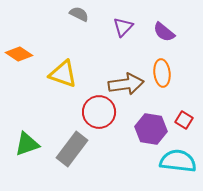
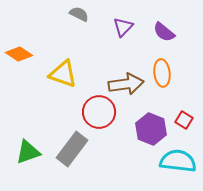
purple hexagon: rotated 12 degrees clockwise
green triangle: moved 1 px right, 8 px down
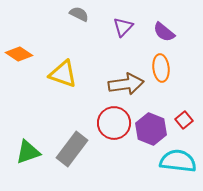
orange ellipse: moved 1 px left, 5 px up
red circle: moved 15 px right, 11 px down
red square: rotated 18 degrees clockwise
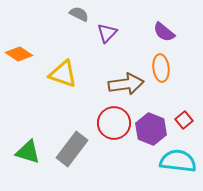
purple triangle: moved 16 px left, 6 px down
green triangle: rotated 36 degrees clockwise
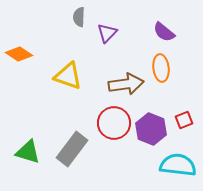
gray semicircle: moved 3 px down; rotated 114 degrees counterclockwise
yellow triangle: moved 5 px right, 2 px down
red square: rotated 18 degrees clockwise
cyan semicircle: moved 4 px down
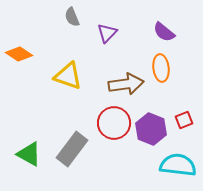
gray semicircle: moved 7 px left; rotated 24 degrees counterclockwise
green triangle: moved 1 px right, 2 px down; rotated 12 degrees clockwise
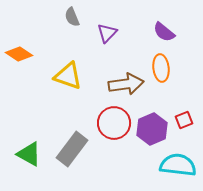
purple hexagon: moved 1 px right; rotated 16 degrees clockwise
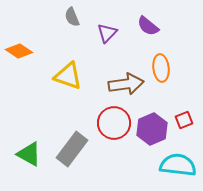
purple semicircle: moved 16 px left, 6 px up
orange diamond: moved 3 px up
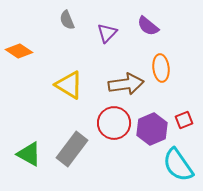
gray semicircle: moved 5 px left, 3 px down
yellow triangle: moved 1 px right, 9 px down; rotated 12 degrees clockwise
cyan semicircle: rotated 132 degrees counterclockwise
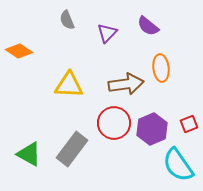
yellow triangle: rotated 28 degrees counterclockwise
red square: moved 5 px right, 4 px down
